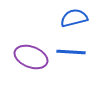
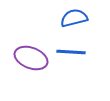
purple ellipse: moved 1 px down
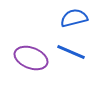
blue line: rotated 20 degrees clockwise
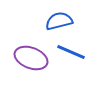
blue semicircle: moved 15 px left, 3 px down
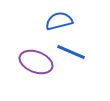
purple ellipse: moved 5 px right, 4 px down
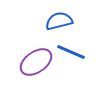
purple ellipse: rotated 56 degrees counterclockwise
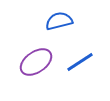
blue line: moved 9 px right, 10 px down; rotated 56 degrees counterclockwise
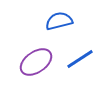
blue line: moved 3 px up
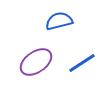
blue line: moved 2 px right, 4 px down
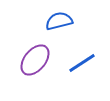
purple ellipse: moved 1 px left, 2 px up; rotated 16 degrees counterclockwise
